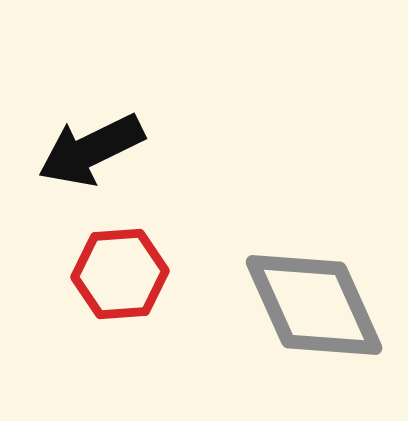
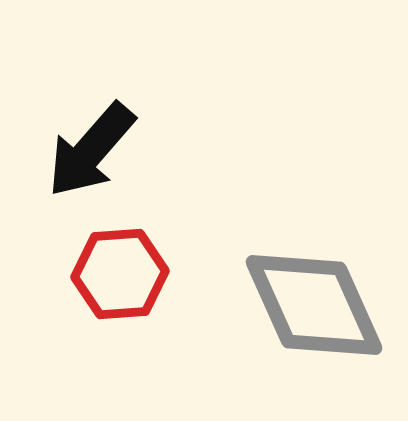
black arrow: rotated 23 degrees counterclockwise
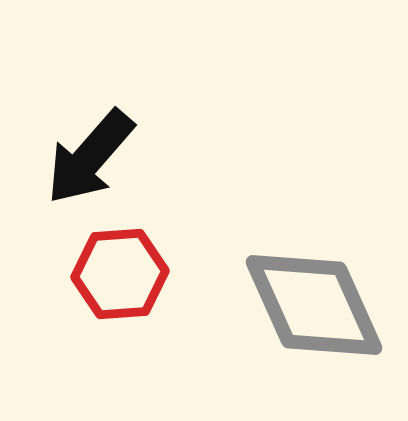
black arrow: moved 1 px left, 7 px down
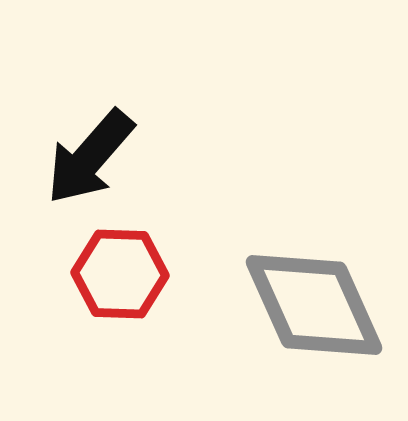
red hexagon: rotated 6 degrees clockwise
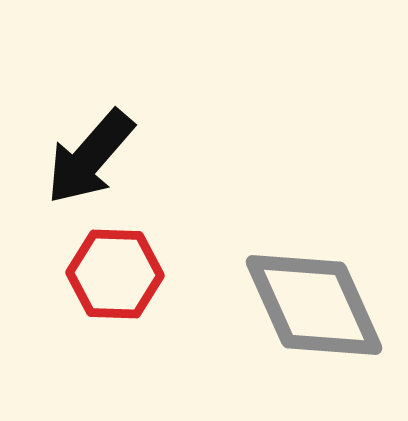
red hexagon: moved 5 px left
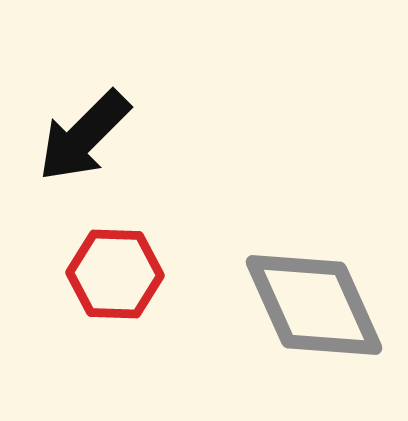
black arrow: moved 6 px left, 21 px up; rotated 4 degrees clockwise
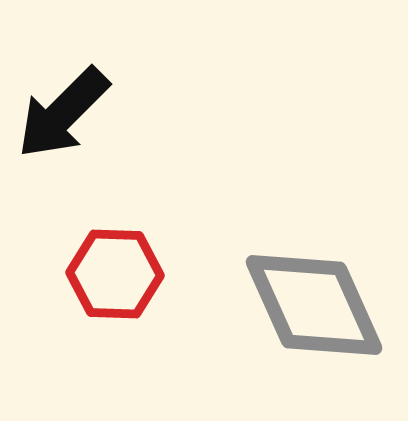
black arrow: moved 21 px left, 23 px up
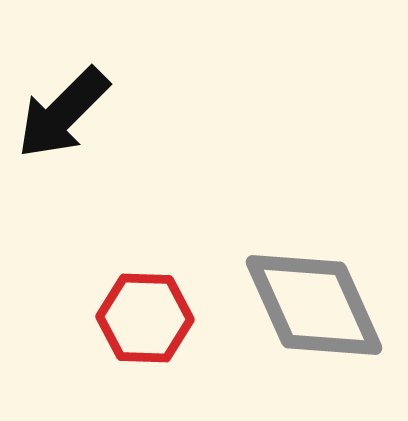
red hexagon: moved 30 px right, 44 px down
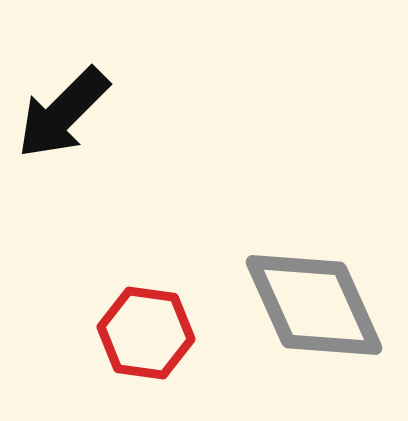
red hexagon: moved 1 px right, 15 px down; rotated 6 degrees clockwise
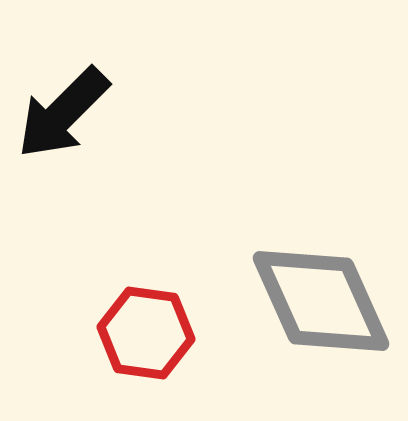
gray diamond: moved 7 px right, 4 px up
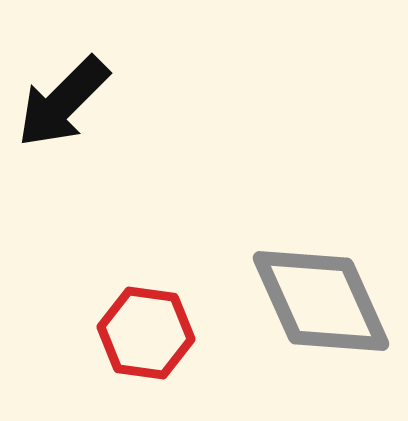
black arrow: moved 11 px up
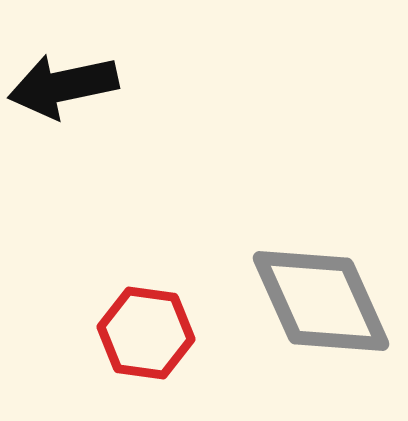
black arrow: moved 16 px up; rotated 33 degrees clockwise
